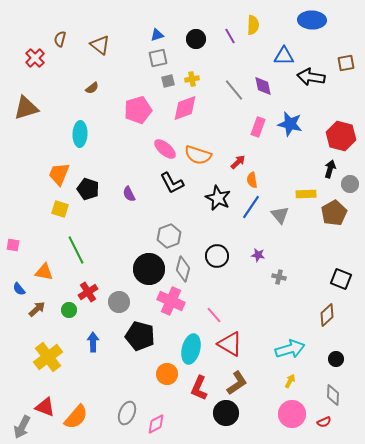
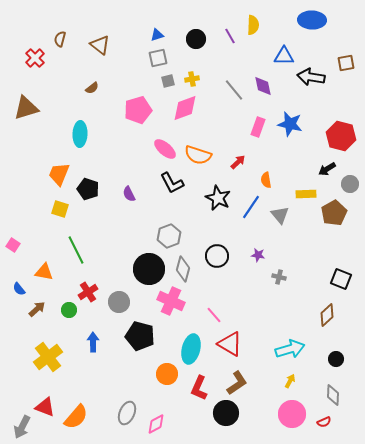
black arrow at (330, 169): moved 3 px left; rotated 138 degrees counterclockwise
orange semicircle at (252, 180): moved 14 px right
pink square at (13, 245): rotated 24 degrees clockwise
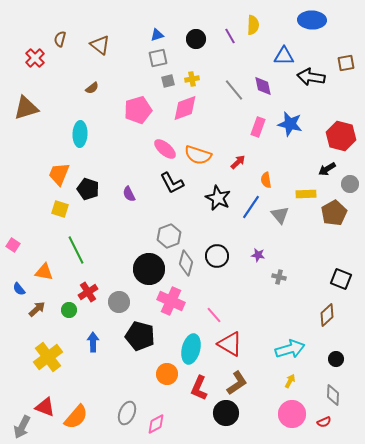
gray diamond at (183, 269): moved 3 px right, 6 px up
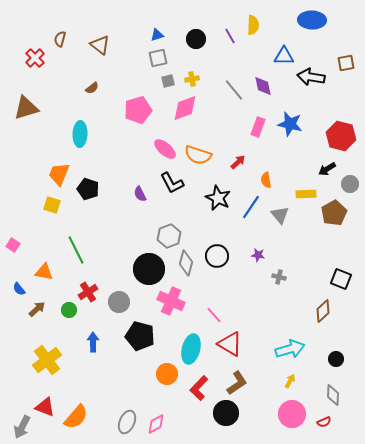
purple semicircle at (129, 194): moved 11 px right
yellow square at (60, 209): moved 8 px left, 4 px up
brown diamond at (327, 315): moved 4 px left, 4 px up
yellow cross at (48, 357): moved 1 px left, 3 px down
red L-shape at (199, 388): rotated 20 degrees clockwise
gray ellipse at (127, 413): moved 9 px down
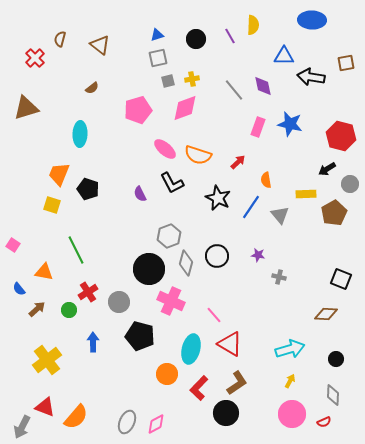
brown diamond at (323, 311): moved 3 px right, 3 px down; rotated 45 degrees clockwise
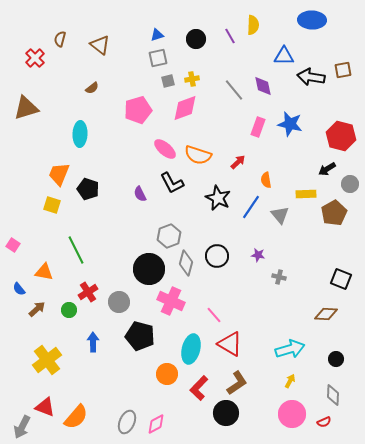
brown square at (346, 63): moved 3 px left, 7 px down
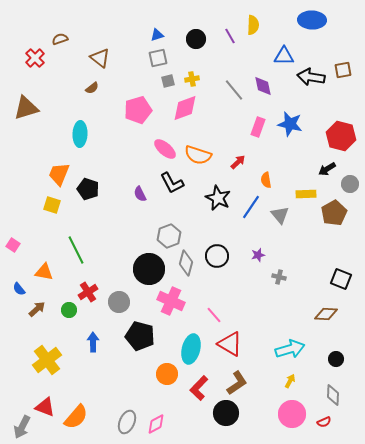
brown semicircle at (60, 39): rotated 56 degrees clockwise
brown triangle at (100, 45): moved 13 px down
purple star at (258, 255): rotated 24 degrees counterclockwise
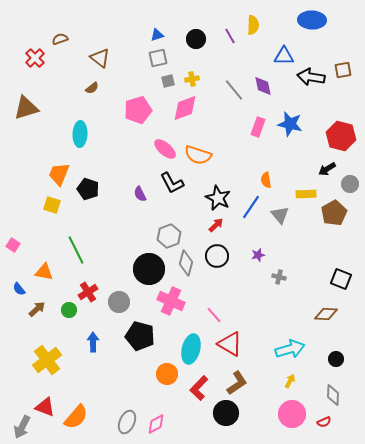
red arrow at (238, 162): moved 22 px left, 63 px down
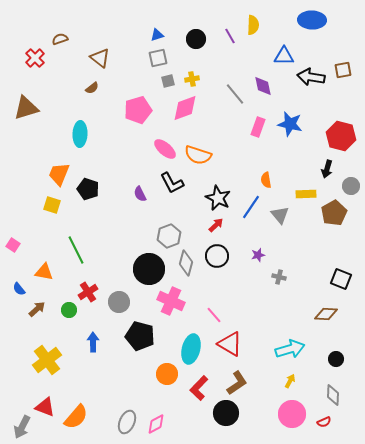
gray line at (234, 90): moved 1 px right, 4 px down
black arrow at (327, 169): rotated 42 degrees counterclockwise
gray circle at (350, 184): moved 1 px right, 2 px down
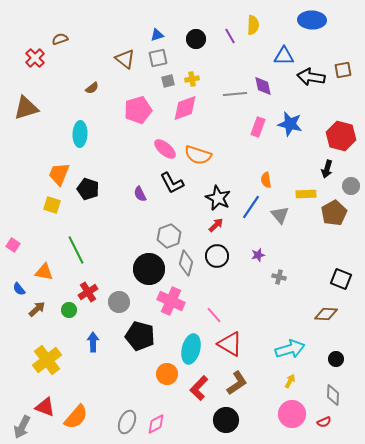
brown triangle at (100, 58): moved 25 px right, 1 px down
gray line at (235, 94): rotated 55 degrees counterclockwise
black circle at (226, 413): moved 7 px down
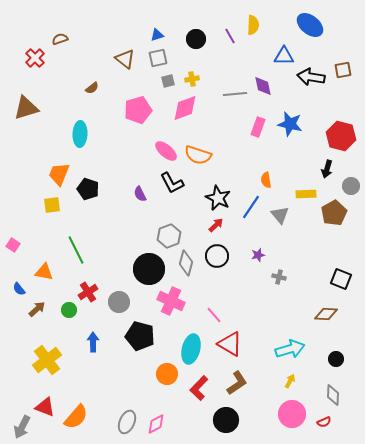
blue ellipse at (312, 20): moved 2 px left, 5 px down; rotated 36 degrees clockwise
pink ellipse at (165, 149): moved 1 px right, 2 px down
yellow square at (52, 205): rotated 24 degrees counterclockwise
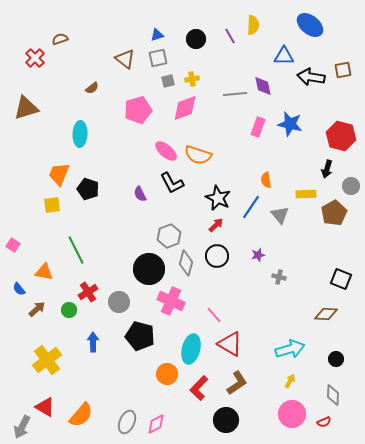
red triangle at (45, 407): rotated 10 degrees clockwise
orange semicircle at (76, 417): moved 5 px right, 2 px up
